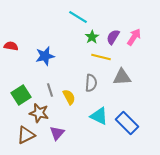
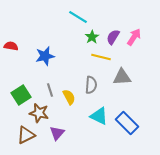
gray semicircle: moved 2 px down
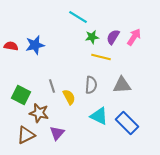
green star: rotated 24 degrees clockwise
blue star: moved 10 px left, 11 px up
gray triangle: moved 8 px down
gray line: moved 2 px right, 4 px up
green square: rotated 30 degrees counterclockwise
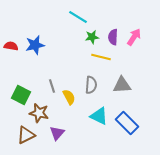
purple semicircle: rotated 28 degrees counterclockwise
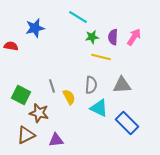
blue star: moved 17 px up
cyan triangle: moved 8 px up
purple triangle: moved 1 px left, 7 px down; rotated 42 degrees clockwise
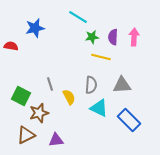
pink arrow: rotated 30 degrees counterclockwise
gray line: moved 2 px left, 2 px up
green square: moved 1 px down
brown star: rotated 30 degrees counterclockwise
blue rectangle: moved 2 px right, 3 px up
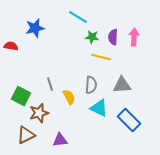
green star: rotated 16 degrees clockwise
purple triangle: moved 4 px right
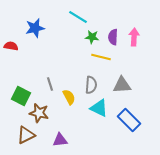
brown star: rotated 30 degrees clockwise
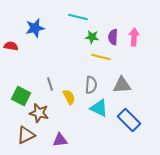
cyan line: rotated 18 degrees counterclockwise
